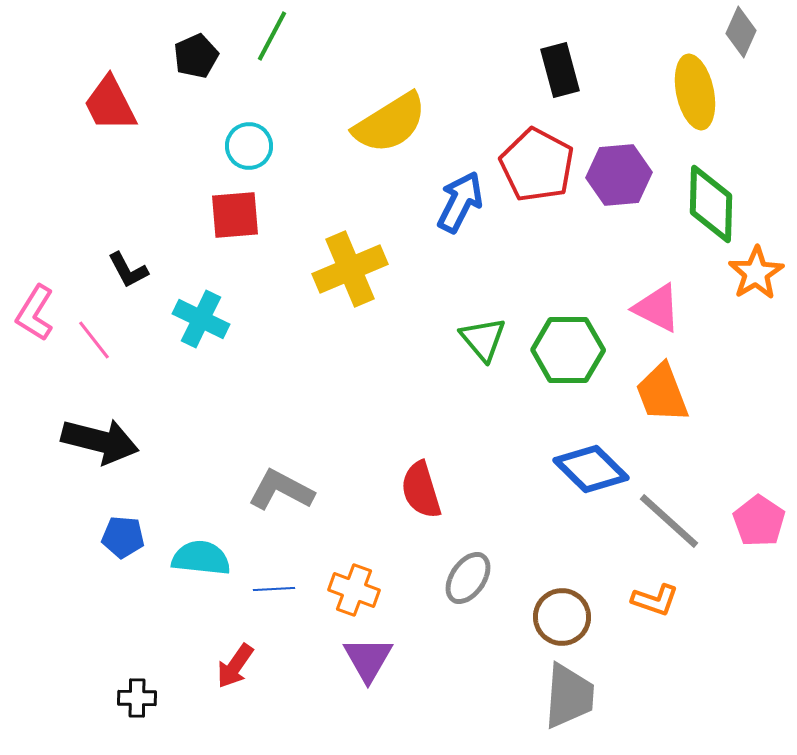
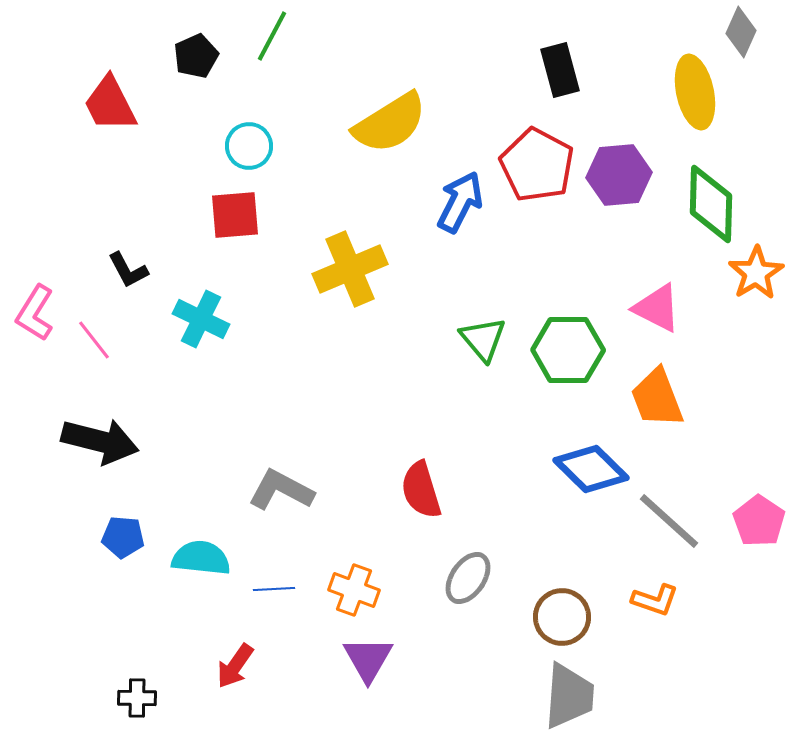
orange trapezoid: moved 5 px left, 5 px down
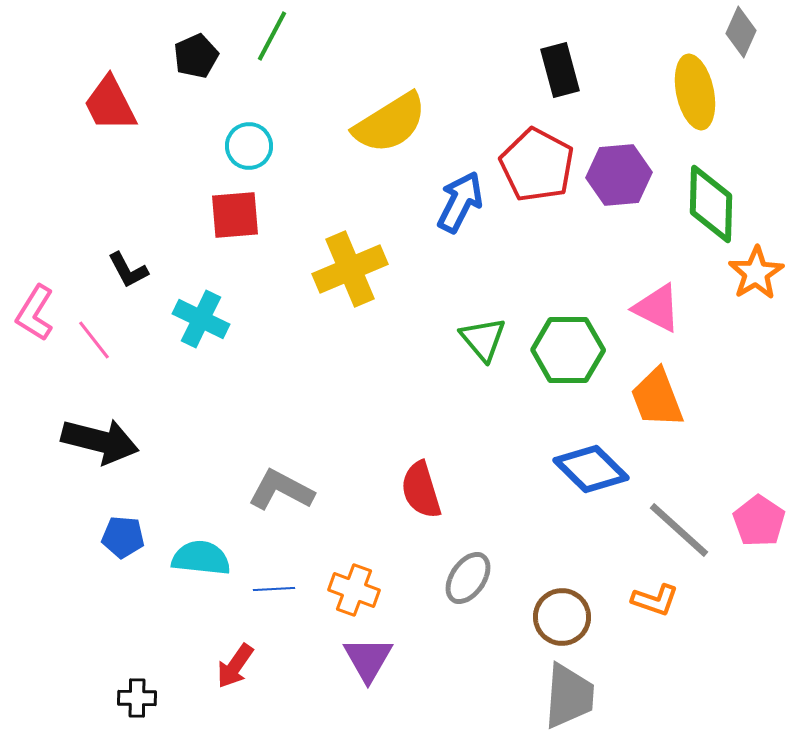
gray line: moved 10 px right, 9 px down
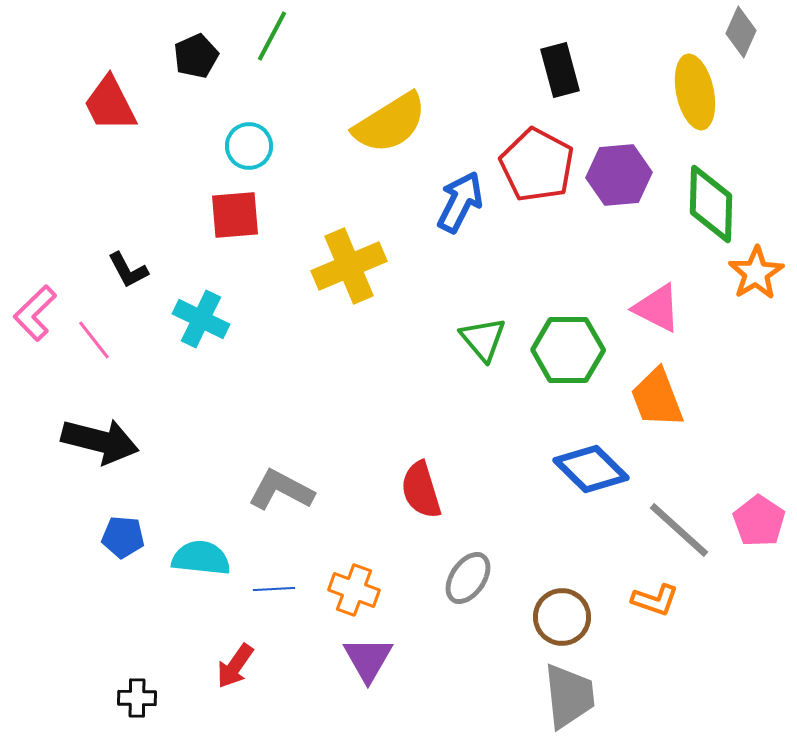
yellow cross: moved 1 px left, 3 px up
pink L-shape: rotated 14 degrees clockwise
gray trapezoid: rotated 10 degrees counterclockwise
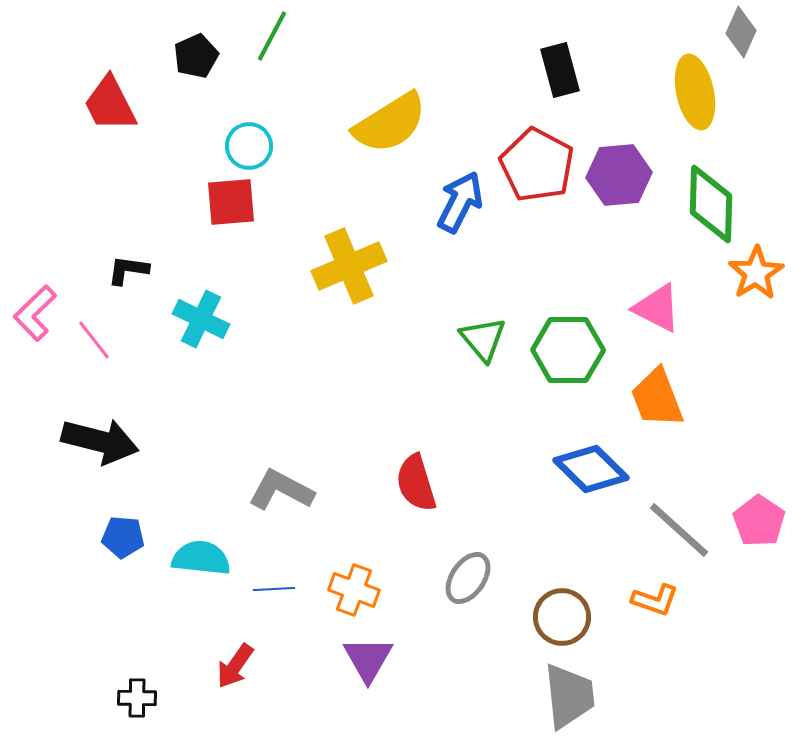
red square: moved 4 px left, 13 px up
black L-shape: rotated 126 degrees clockwise
red semicircle: moved 5 px left, 7 px up
